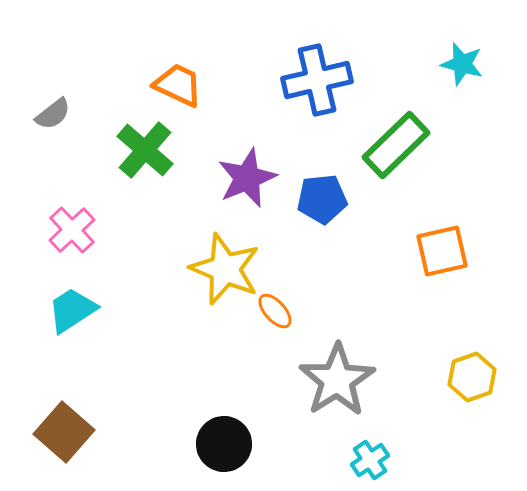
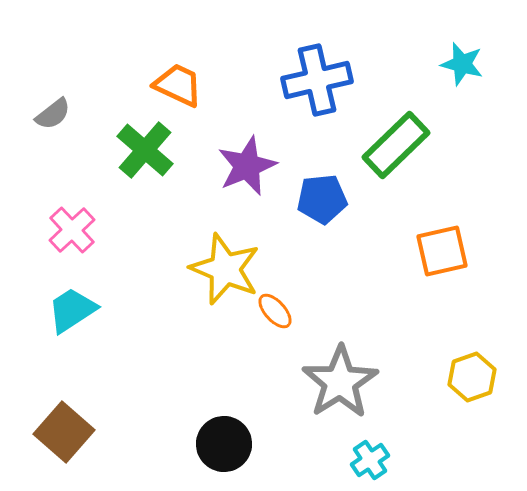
purple star: moved 12 px up
gray star: moved 3 px right, 2 px down
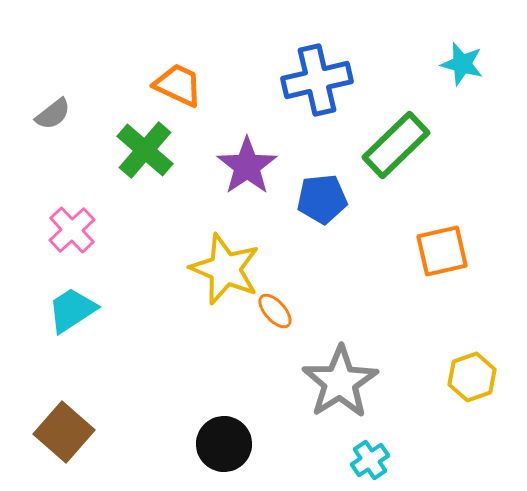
purple star: rotated 12 degrees counterclockwise
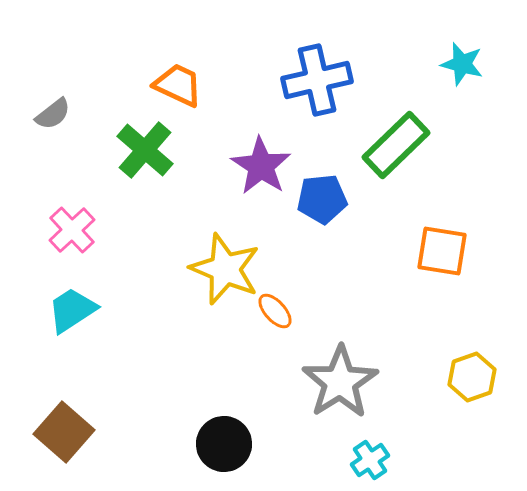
purple star: moved 14 px right; rotated 4 degrees counterclockwise
orange square: rotated 22 degrees clockwise
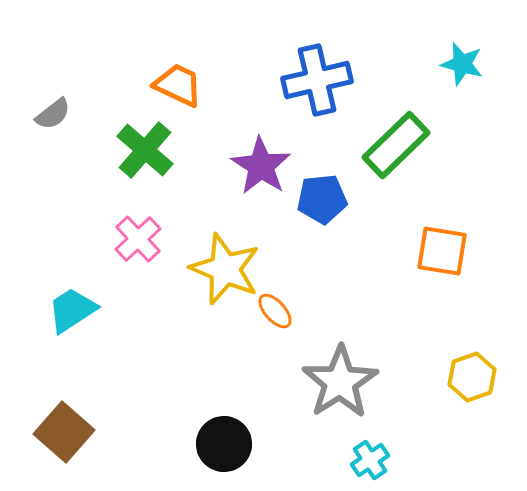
pink cross: moved 66 px right, 9 px down
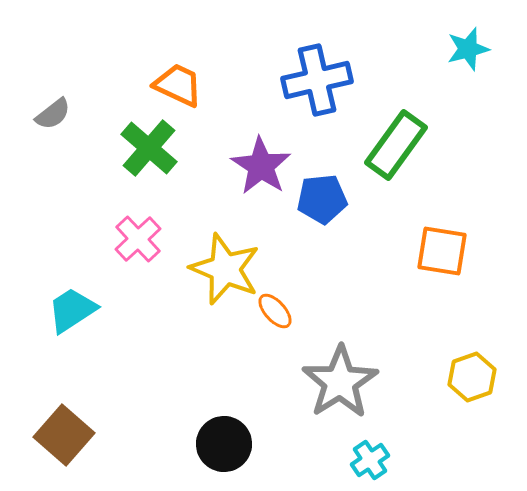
cyan star: moved 6 px right, 15 px up; rotated 30 degrees counterclockwise
green rectangle: rotated 10 degrees counterclockwise
green cross: moved 4 px right, 2 px up
brown square: moved 3 px down
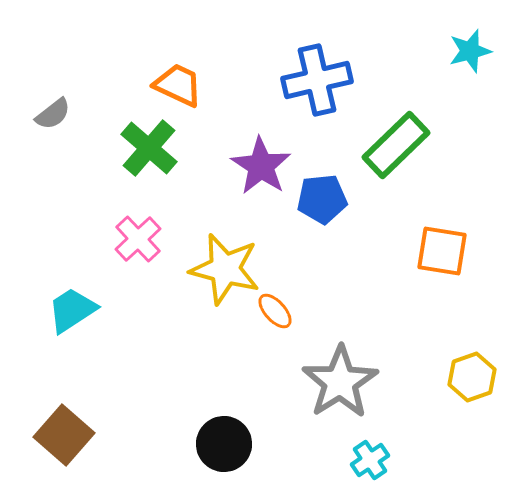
cyan star: moved 2 px right, 2 px down
green rectangle: rotated 10 degrees clockwise
yellow star: rotated 8 degrees counterclockwise
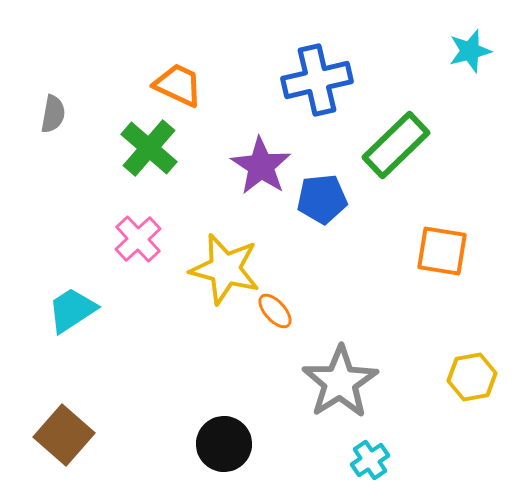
gray semicircle: rotated 42 degrees counterclockwise
yellow hexagon: rotated 9 degrees clockwise
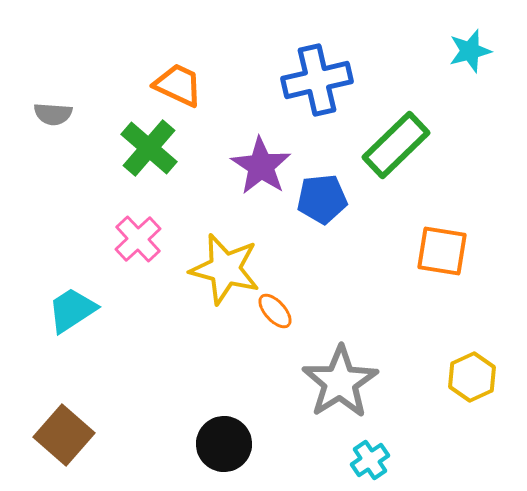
gray semicircle: rotated 84 degrees clockwise
yellow hexagon: rotated 15 degrees counterclockwise
